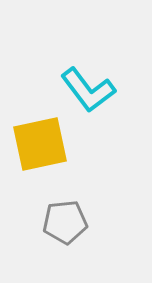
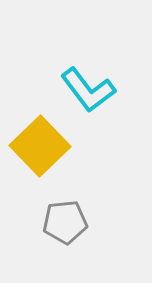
yellow square: moved 2 px down; rotated 32 degrees counterclockwise
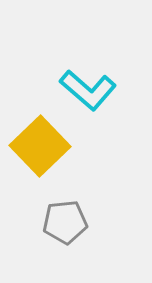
cyan L-shape: rotated 12 degrees counterclockwise
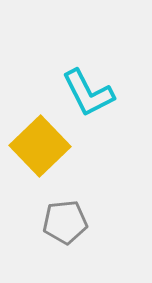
cyan L-shape: moved 3 px down; rotated 22 degrees clockwise
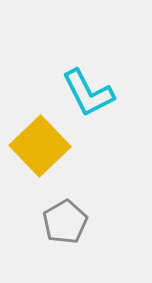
gray pentagon: rotated 24 degrees counterclockwise
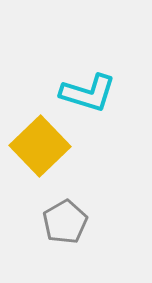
cyan L-shape: rotated 46 degrees counterclockwise
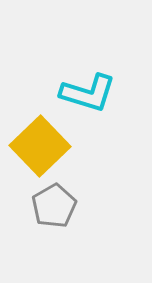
gray pentagon: moved 11 px left, 16 px up
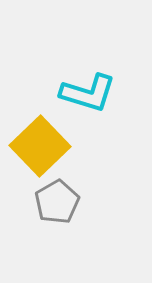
gray pentagon: moved 3 px right, 4 px up
